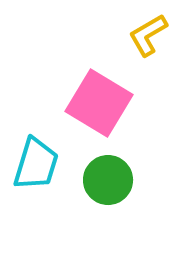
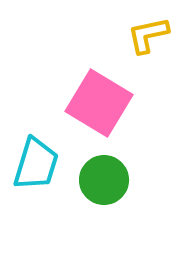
yellow L-shape: rotated 18 degrees clockwise
green circle: moved 4 px left
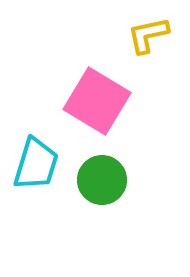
pink square: moved 2 px left, 2 px up
green circle: moved 2 px left
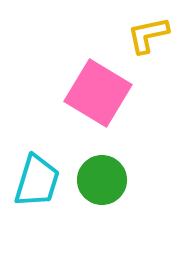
pink square: moved 1 px right, 8 px up
cyan trapezoid: moved 1 px right, 17 px down
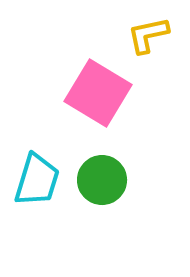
cyan trapezoid: moved 1 px up
